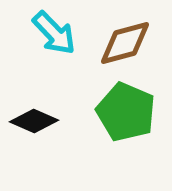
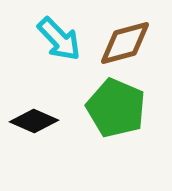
cyan arrow: moved 5 px right, 6 px down
green pentagon: moved 10 px left, 4 px up
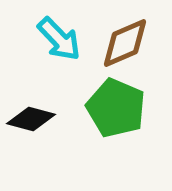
brown diamond: rotated 8 degrees counterclockwise
black diamond: moved 3 px left, 2 px up; rotated 9 degrees counterclockwise
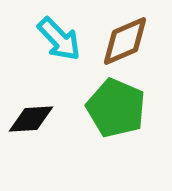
brown diamond: moved 2 px up
black diamond: rotated 18 degrees counterclockwise
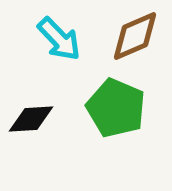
brown diamond: moved 10 px right, 5 px up
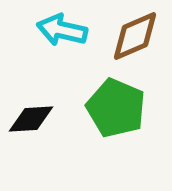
cyan arrow: moved 3 px right, 9 px up; rotated 147 degrees clockwise
